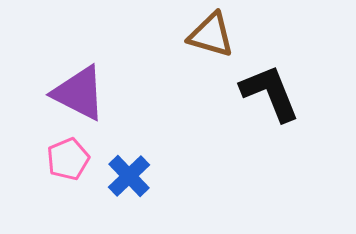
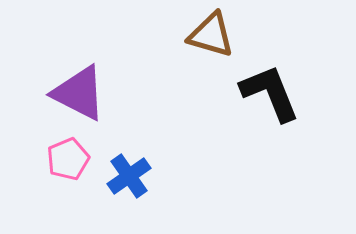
blue cross: rotated 9 degrees clockwise
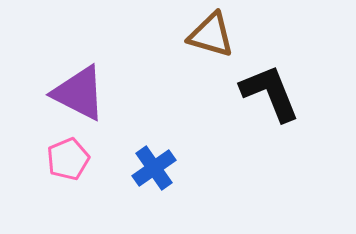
blue cross: moved 25 px right, 8 px up
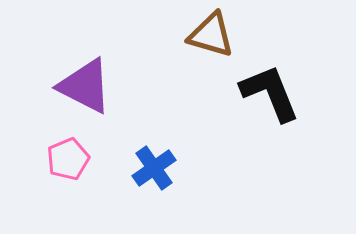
purple triangle: moved 6 px right, 7 px up
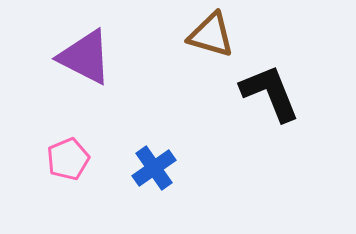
purple triangle: moved 29 px up
